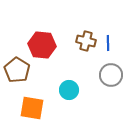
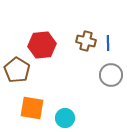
red hexagon: rotated 12 degrees counterclockwise
cyan circle: moved 4 px left, 28 px down
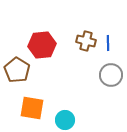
cyan circle: moved 2 px down
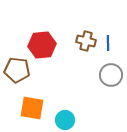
brown pentagon: rotated 25 degrees counterclockwise
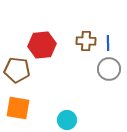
brown cross: rotated 12 degrees counterclockwise
gray circle: moved 2 px left, 6 px up
orange square: moved 14 px left
cyan circle: moved 2 px right
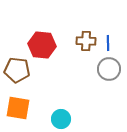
red hexagon: rotated 12 degrees clockwise
cyan circle: moved 6 px left, 1 px up
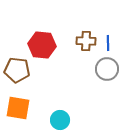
gray circle: moved 2 px left
cyan circle: moved 1 px left, 1 px down
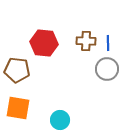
red hexagon: moved 2 px right, 2 px up
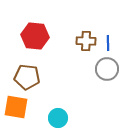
red hexagon: moved 9 px left, 7 px up
brown pentagon: moved 10 px right, 7 px down
orange square: moved 2 px left, 1 px up
cyan circle: moved 2 px left, 2 px up
